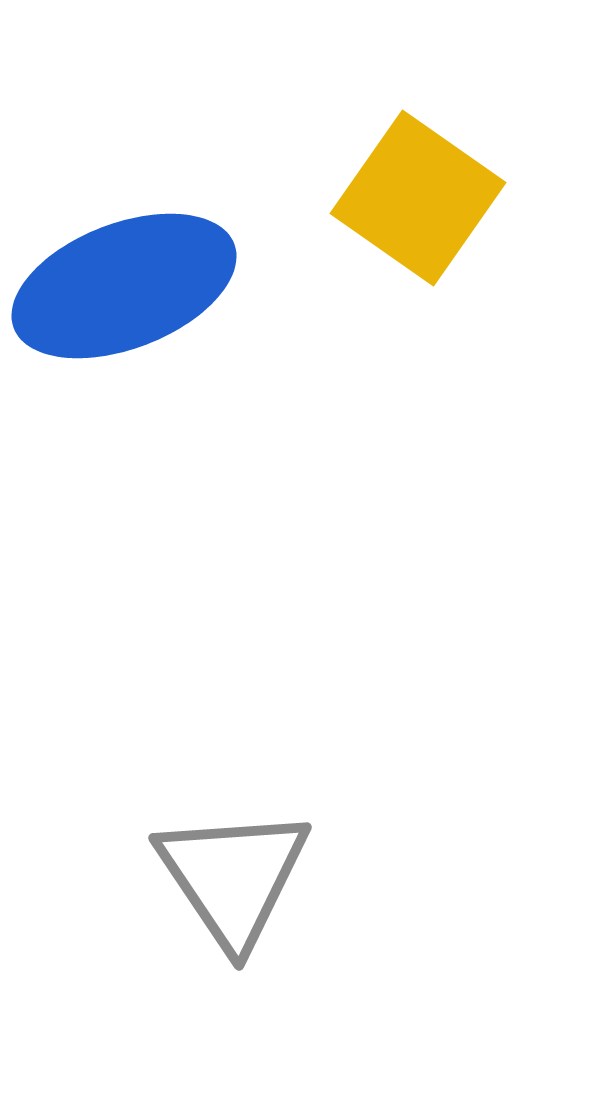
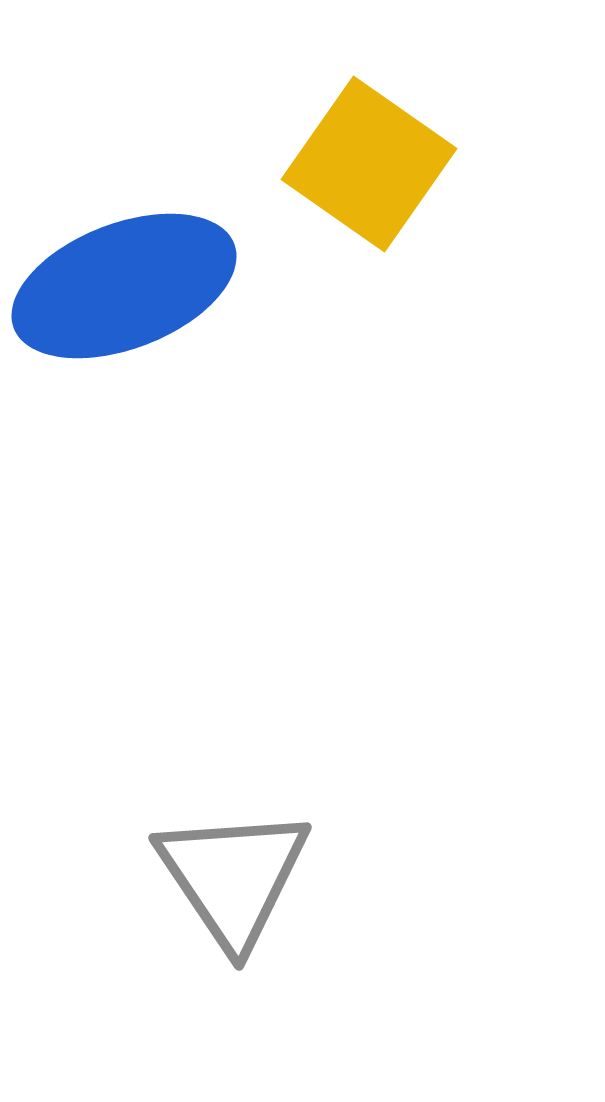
yellow square: moved 49 px left, 34 px up
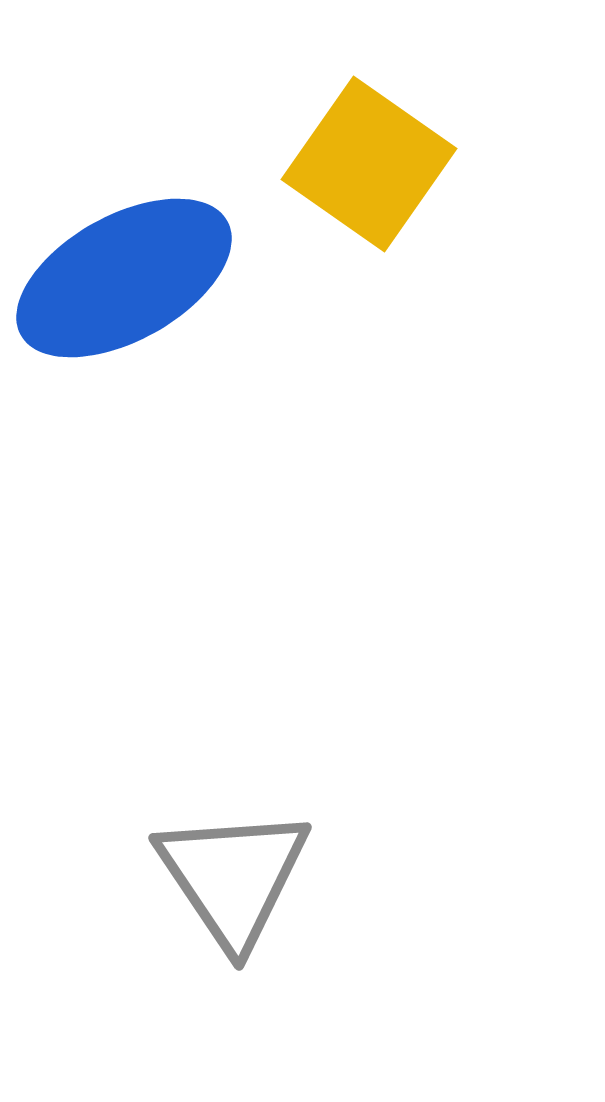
blue ellipse: moved 8 px up; rotated 8 degrees counterclockwise
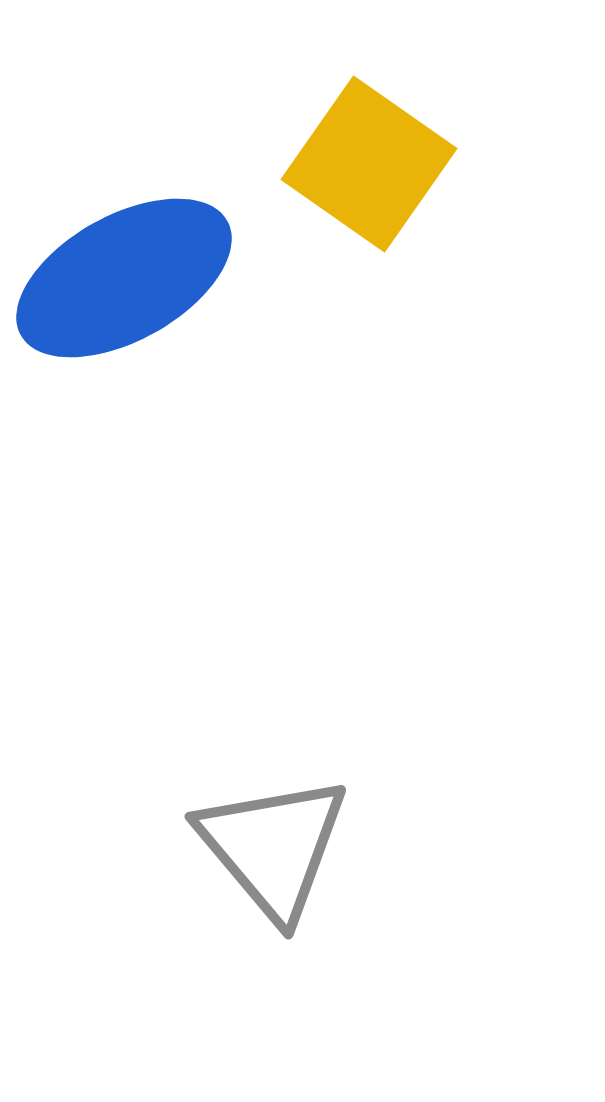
gray triangle: moved 40 px right, 30 px up; rotated 6 degrees counterclockwise
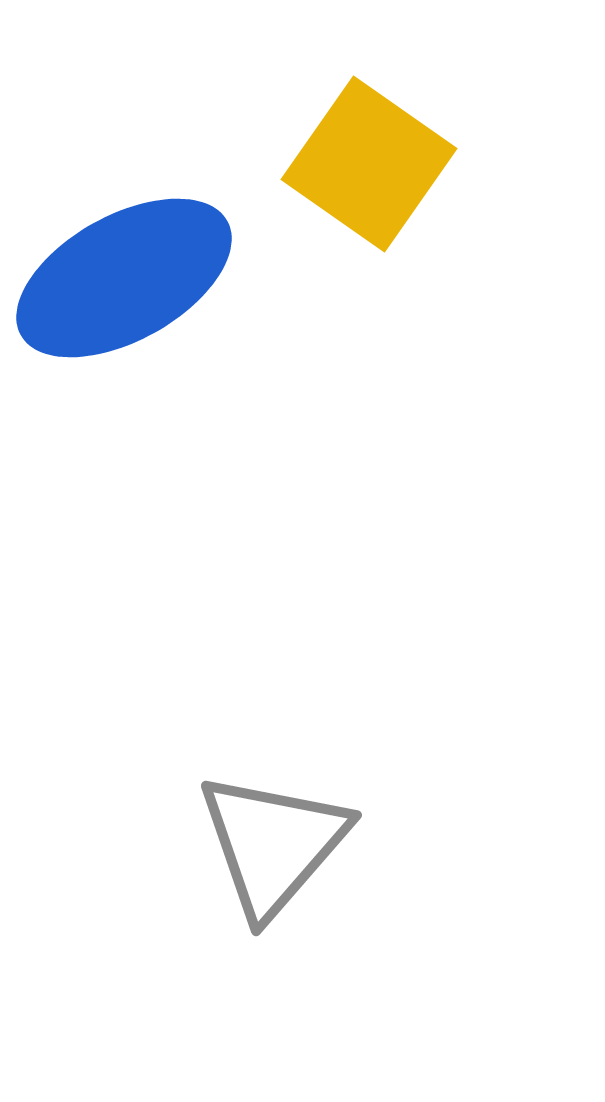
gray triangle: moved 3 px up; rotated 21 degrees clockwise
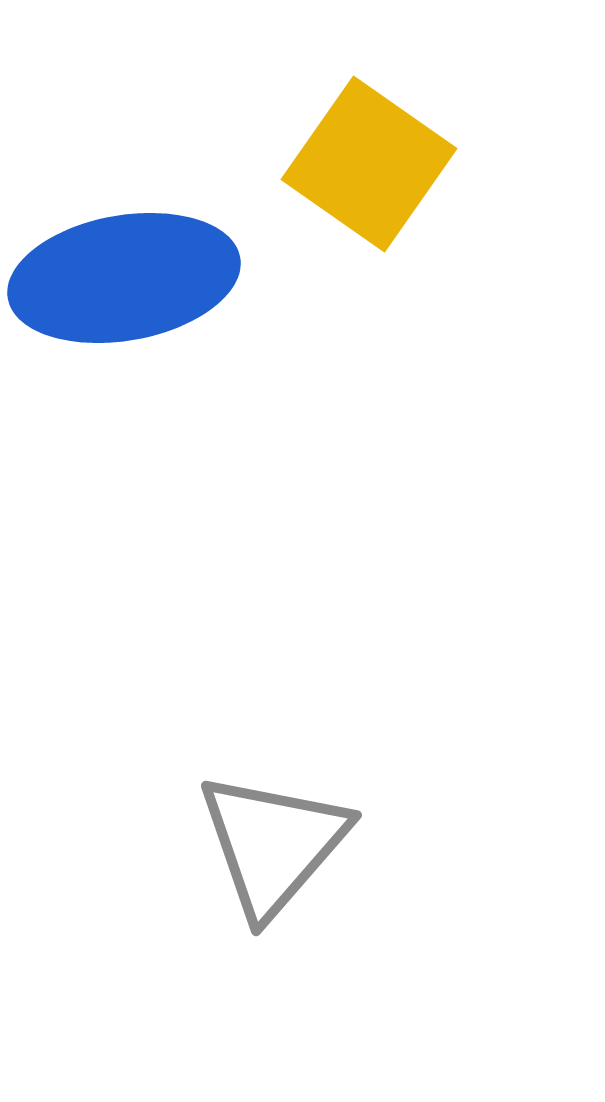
blue ellipse: rotated 19 degrees clockwise
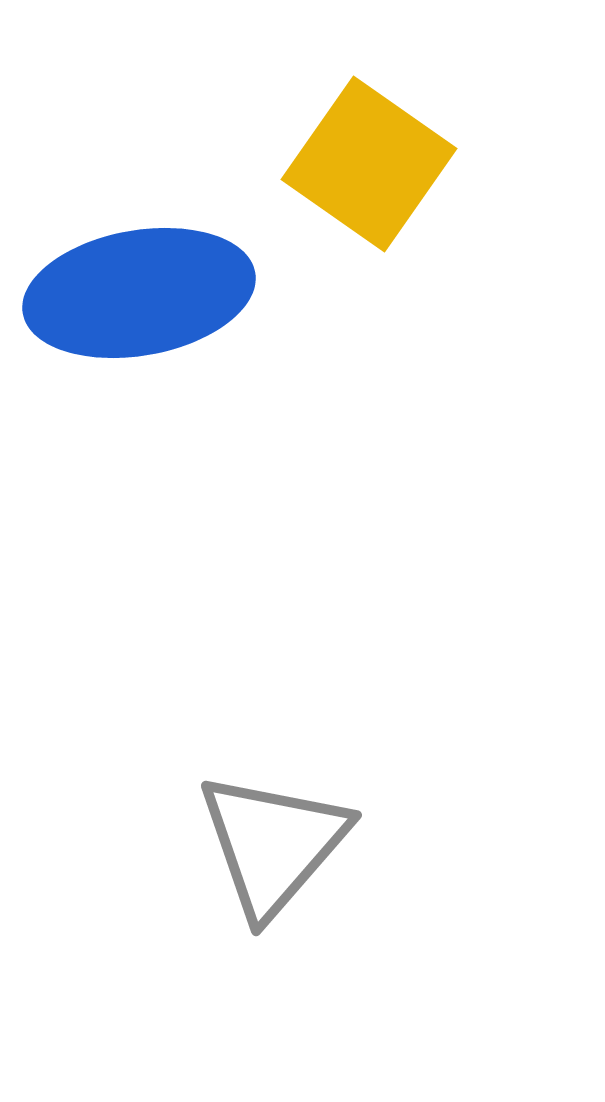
blue ellipse: moved 15 px right, 15 px down
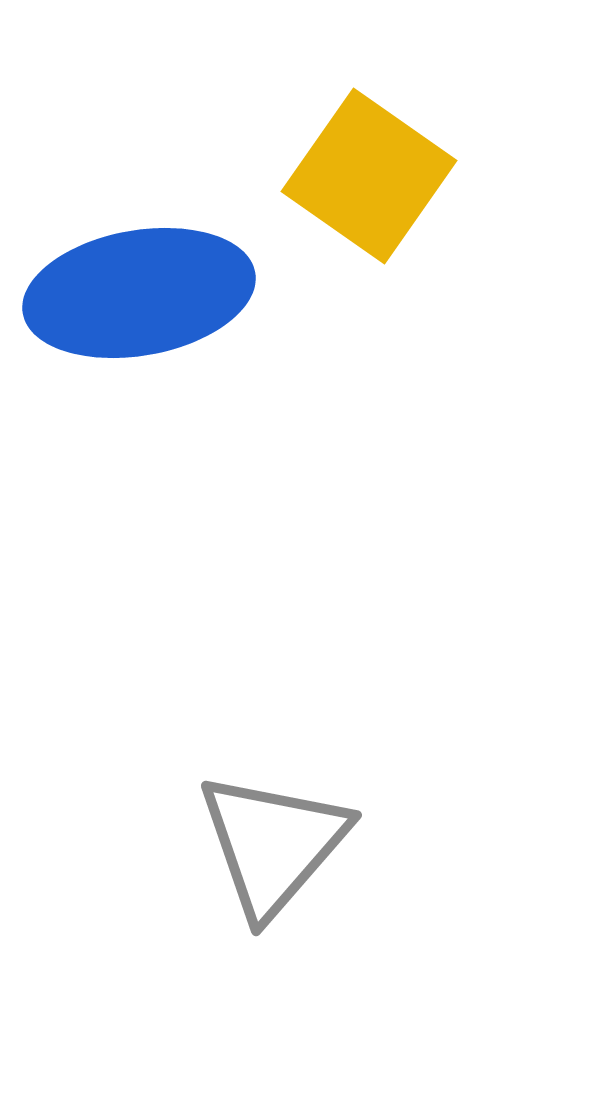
yellow square: moved 12 px down
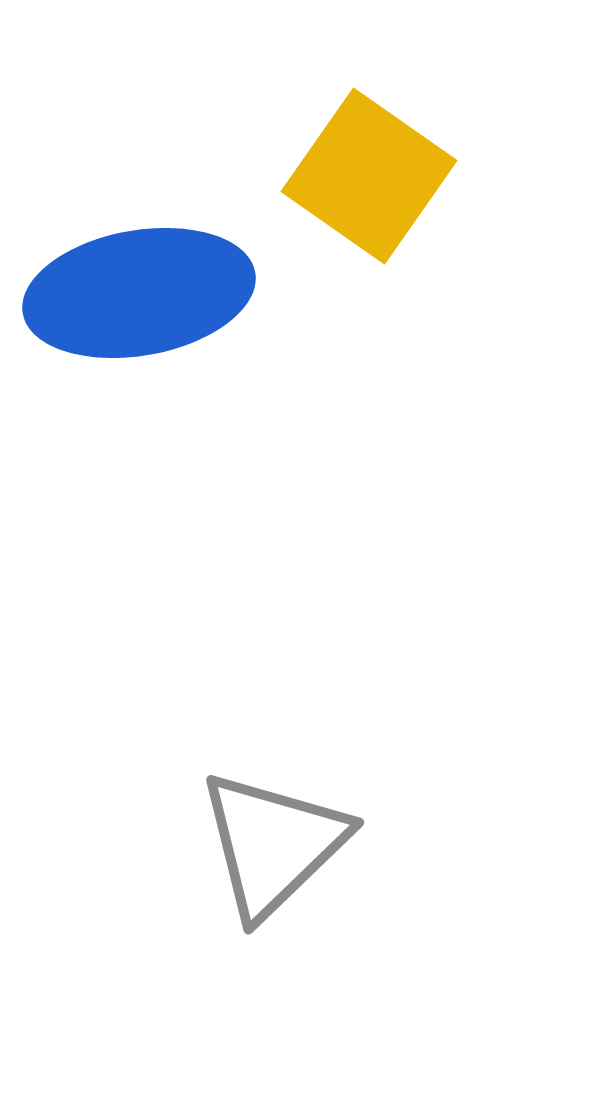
gray triangle: rotated 5 degrees clockwise
